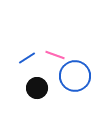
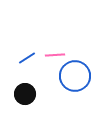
pink line: rotated 24 degrees counterclockwise
black circle: moved 12 px left, 6 px down
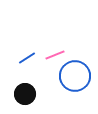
pink line: rotated 18 degrees counterclockwise
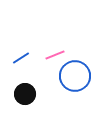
blue line: moved 6 px left
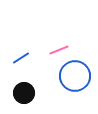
pink line: moved 4 px right, 5 px up
black circle: moved 1 px left, 1 px up
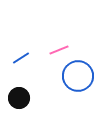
blue circle: moved 3 px right
black circle: moved 5 px left, 5 px down
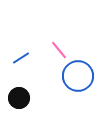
pink line: rotated 72 degrees clockwise
